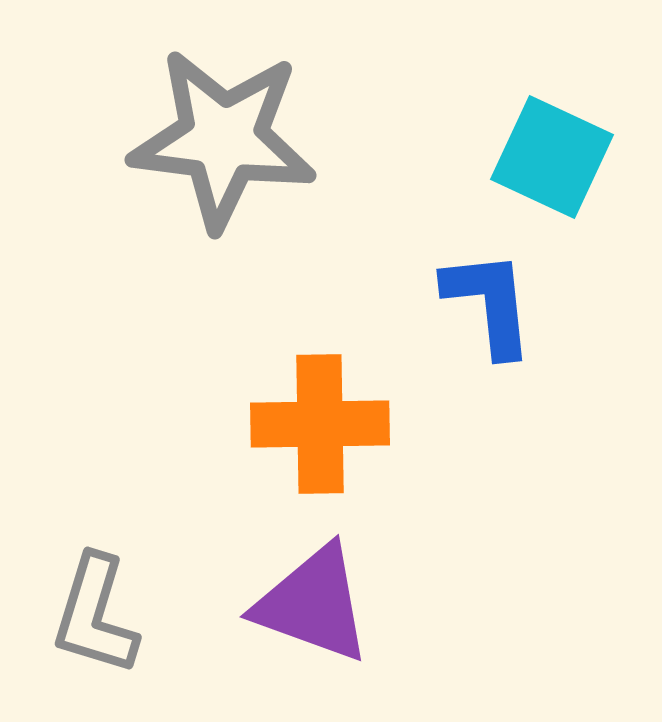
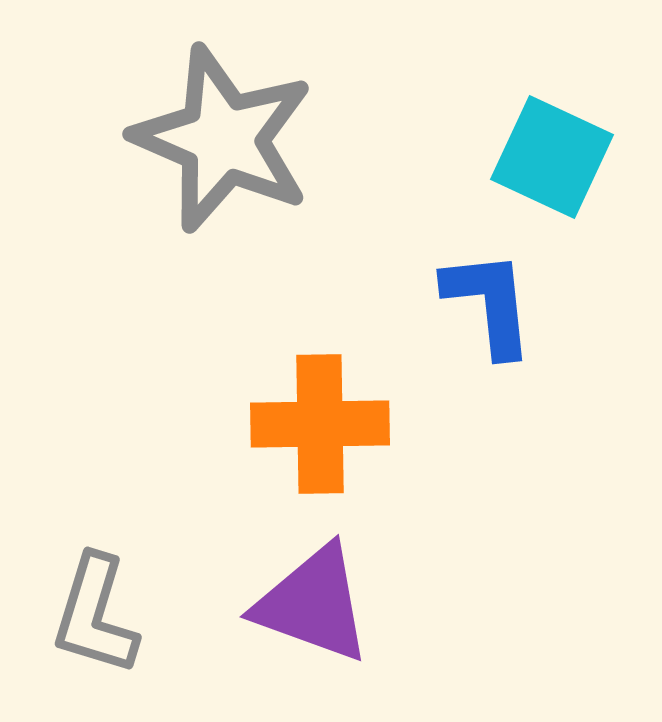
gray star: rotated 16 degrees clockwise
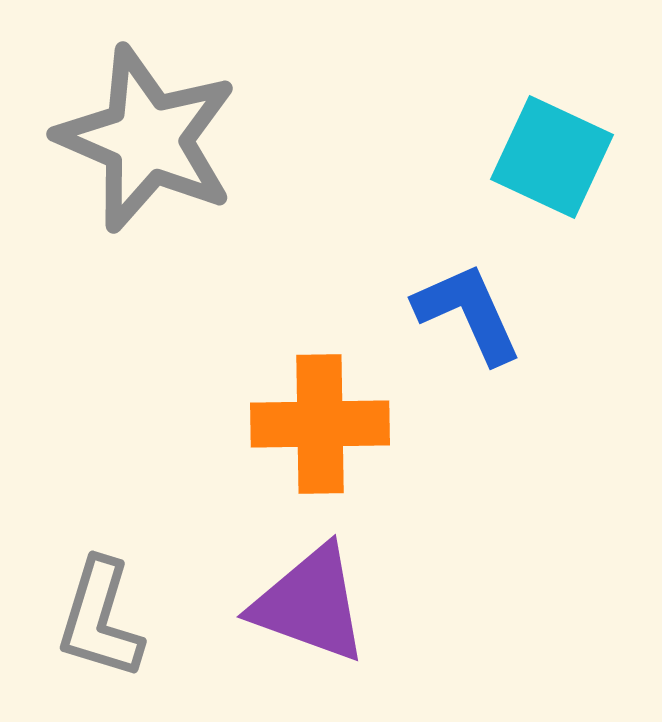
gray star: moved 76 px left
blue L-shape: moved 21 px left, 10 px down; rotated 18 degrees counterclockwise
purple triangle: moved 3 px left
gray L-shape: moved 5 px right, 4 px down
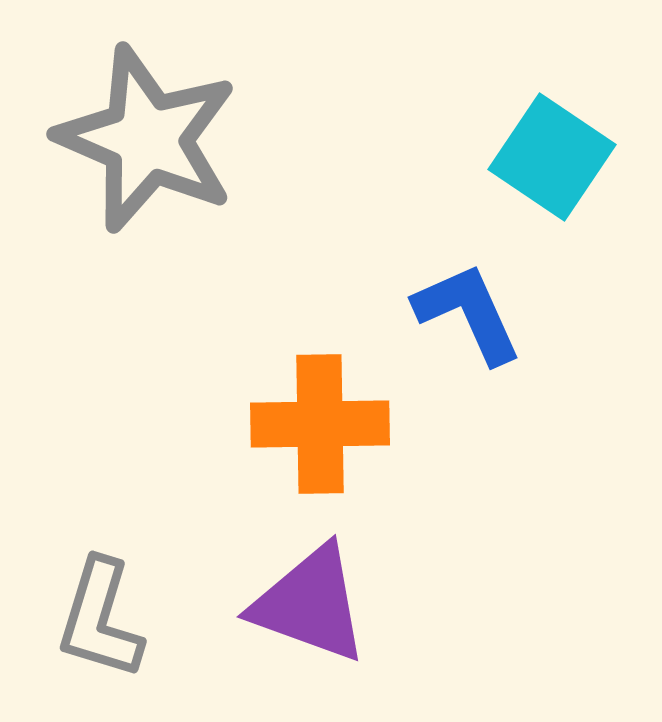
cyan square: rotated 9 degrees clockwise
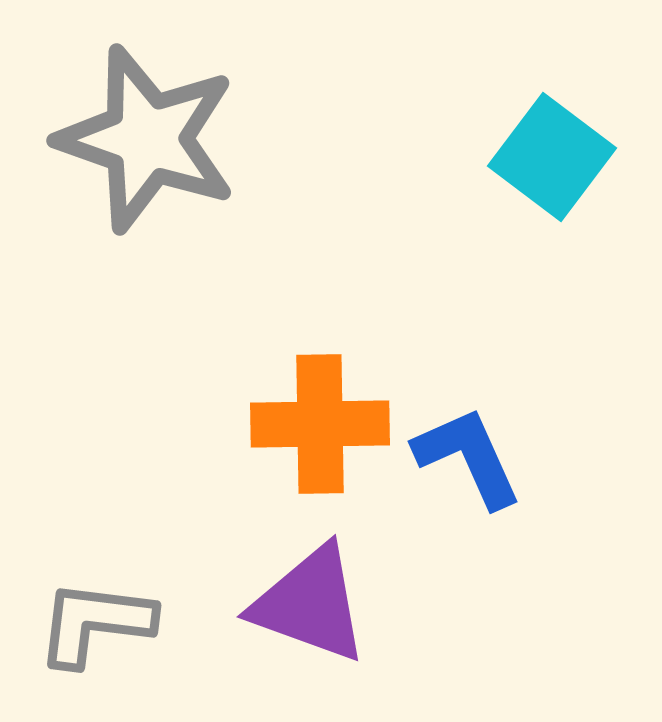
gray star: rotated 4 degrees counterclockwise
cyan square: rotated 3 degrees clockwise
blue L-shape: moved 144 px down
gray L-shape: moved 5 px left, 4 px down; rotated 80 degrees clockwise
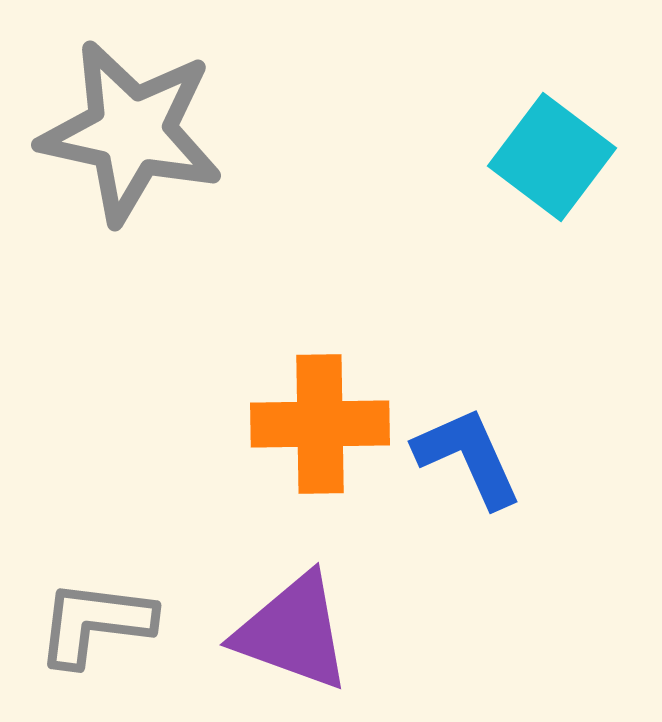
gray star: moved 16 px left, 7 px up; rotated 7 degrees counterclockwise
purple triangle: moved 17 px left, 28 px down
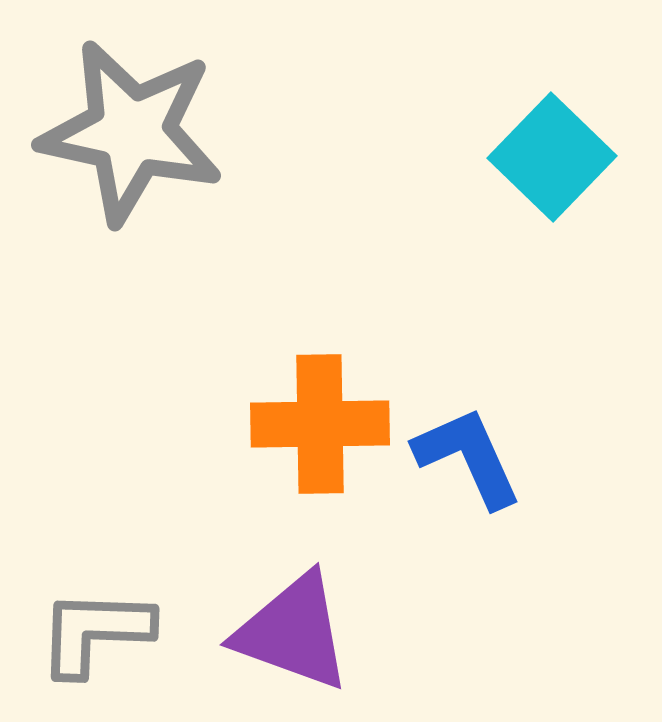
cyan square: rotated 7 degrees clockwise
gray L-shape: moved 9 px down; rotated 5 degrees counterclockwise
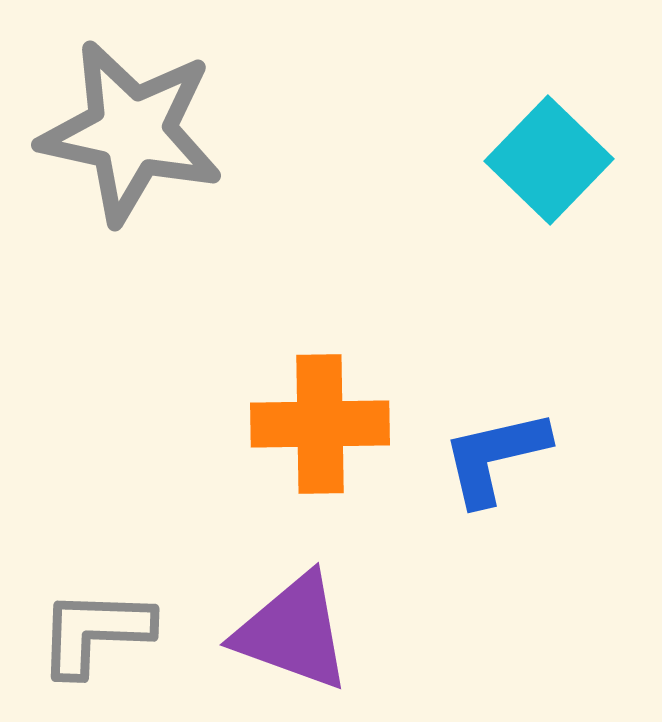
cyan square: moved 3 px left, 3 px down
blue L-shape: moved 27 px right; rotated 79 degrees counterclockwise
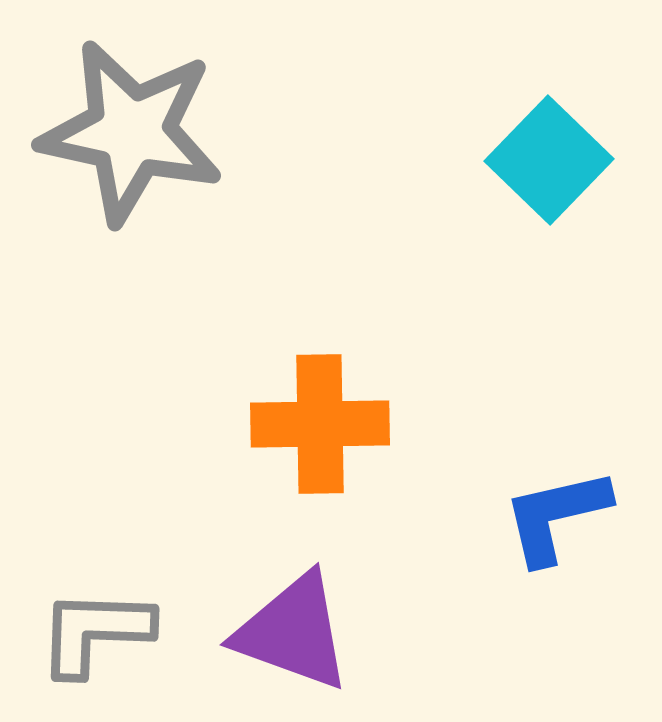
blue L-shape: moved 61 px right, 59 px down
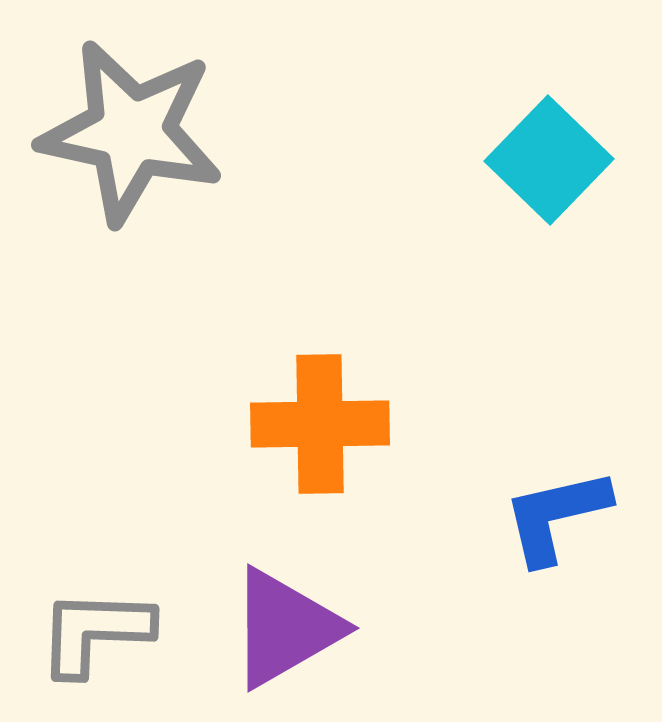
purple triangle: moved 8 px left, 4 px up; rotated 50 degrees counterclockwise
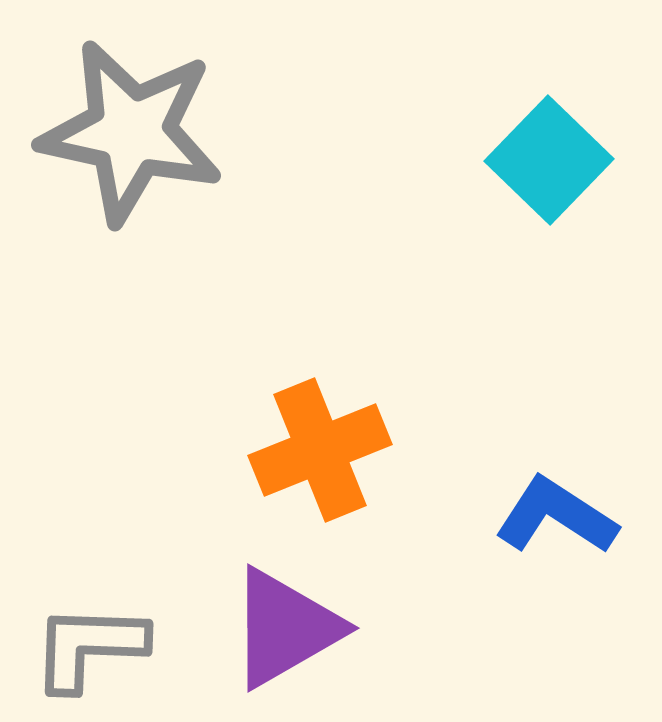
orange cross: moved 26 px down; rotated 21 degrees counterclockwise
blue L-shape: rotated 46 degrees clockwise
gray L-shape: moved 6 px left, 15 px down
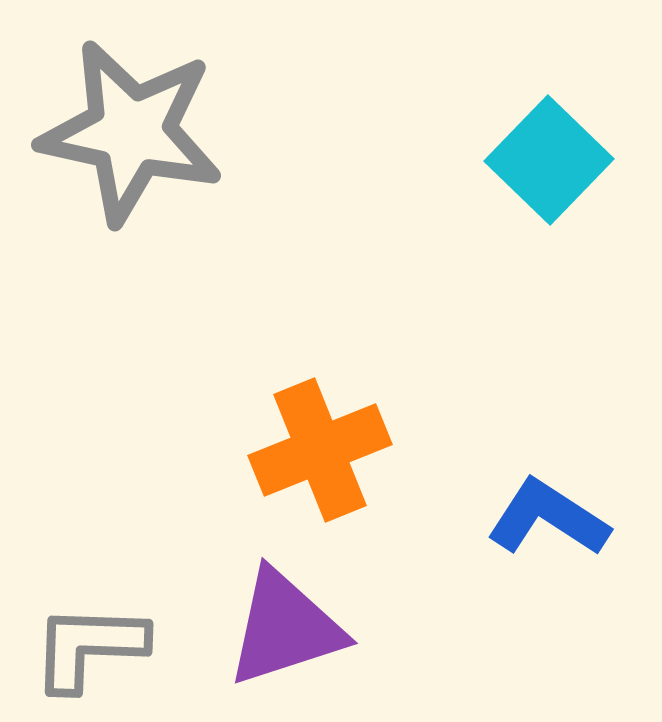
blue L-shape: moved 8 px left, 2 px down
purple triangle: rotated 12 degrees clockwise
